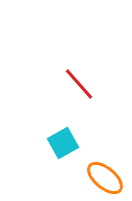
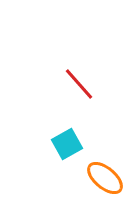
cyan square: moved 4 px right, 1 px down
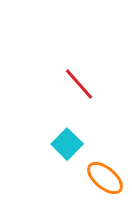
cyan square: rotated 16 degrees counterclockwise
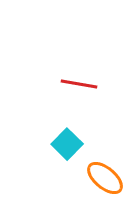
red line: rotated 39 degrees counterclockwise
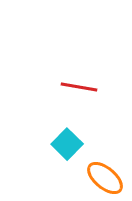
red line: moved 3 px down
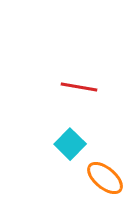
cyan square: moved 3 px right
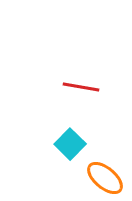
red line: moved 2 px right
